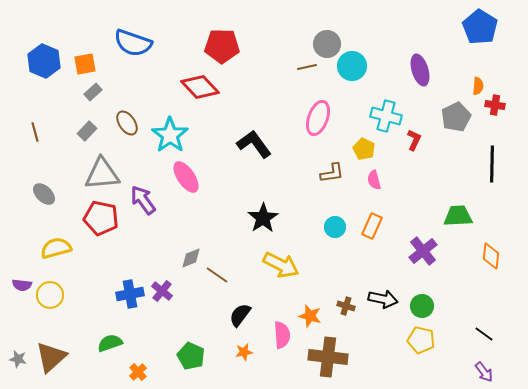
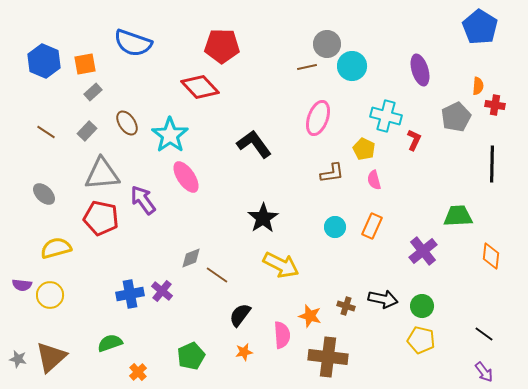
brown line at (35, 132): moved 11 px right; rotated 42 degrees counterclockwise
green pentagon at (191, 356): rotated 24 degrees clockwise
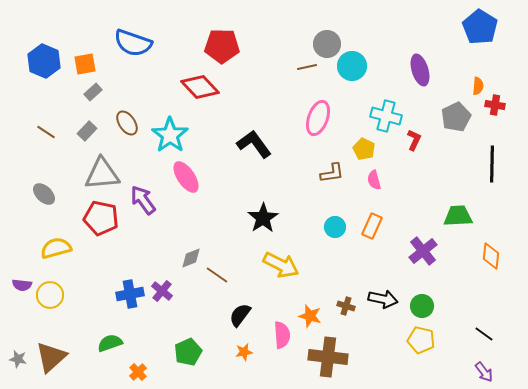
green pentagon at (191, 356): moved 3 px left, 4 px up
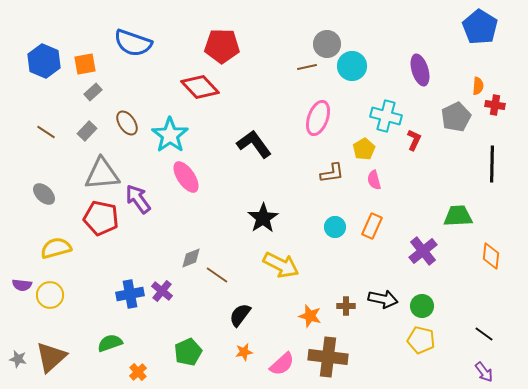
yellow pentagon at (364, 149): rotated 15 degrees clockwise
purple arrow at (143, 200): moved 5 px left, 1 px up
brown cross at (346, 306): rotated 18 degrees counterclockwise
pink semicircle at (282, 335): moved 29 px down; rotated 52 degrees clockwise
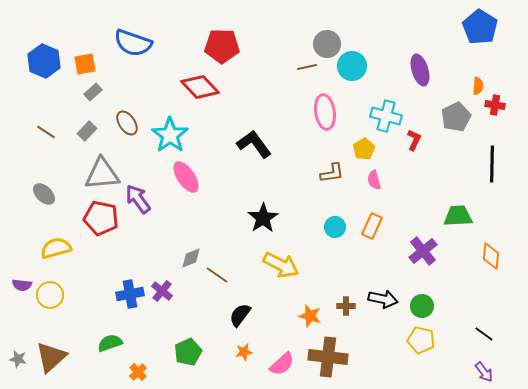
pink ellipse at (318, 118): moved 7 px right, 6 px up; rotated 28 degrees counterclockwise
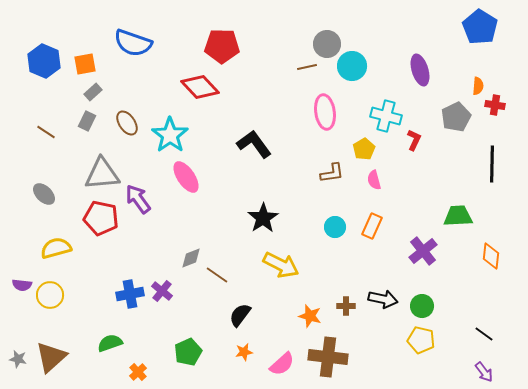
gray rectangle at (87, 131): moved 10 px up; rotated 18 degrees counterclockwise
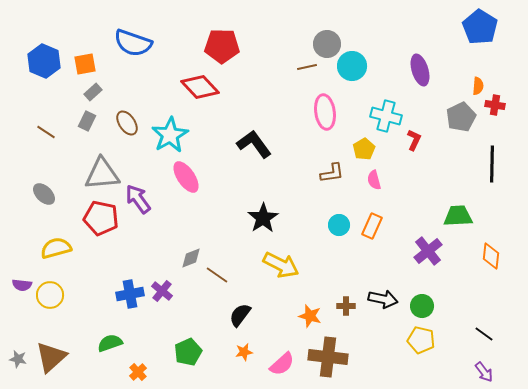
gray pentagon at (456, 117): moved 5 px right
cyan star at (170, 135): rotated 6 degrees clockwise
cyan circle at (335, 227): moved 4 px right, 2 px up
purple cross at (423, 251): moved 5 px right
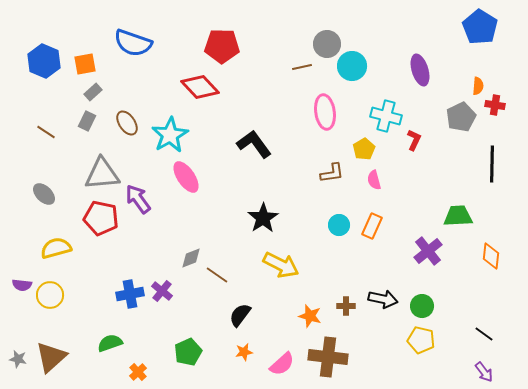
brown line at (307, 67): moved 5 px left
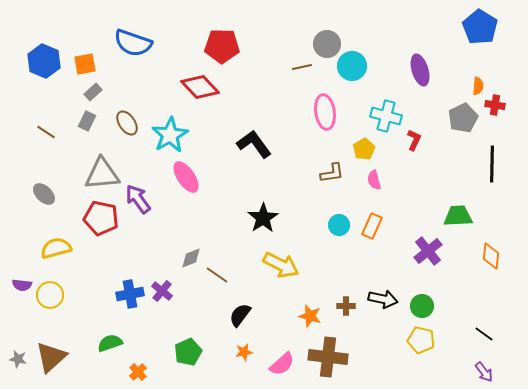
gray pentagon at (461, 117): moved 2 px right, 1 px down
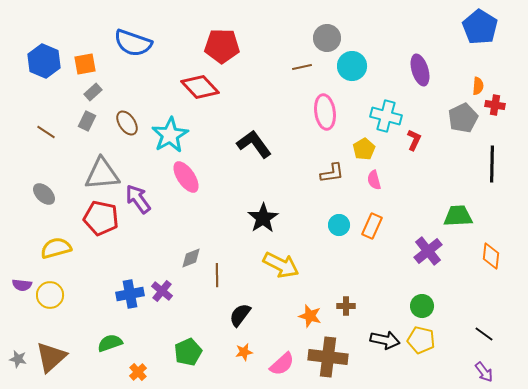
gray circle at (327, 44): moved 6 px up
brown line at (217, 275): rotated 55 degrees clockwise
black arrow at (383, 299): moved 2 px right, 41 px down
